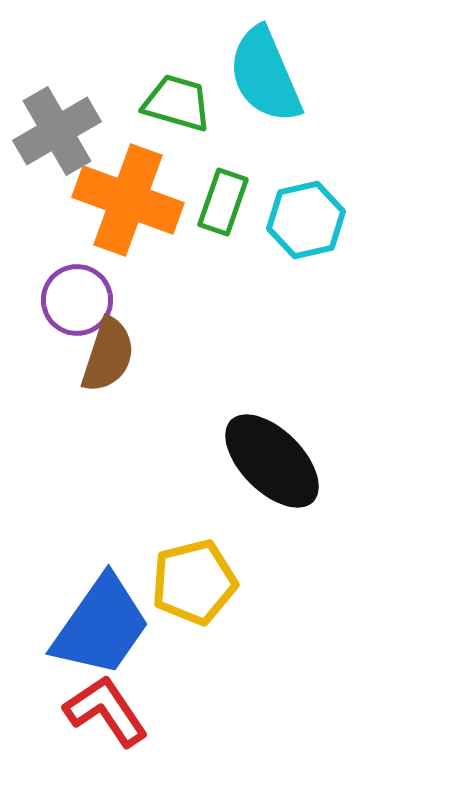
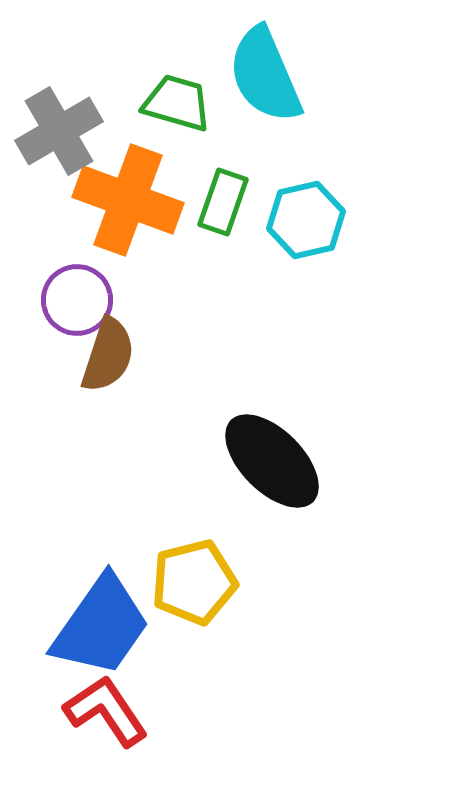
gray cross: moved 2 px right
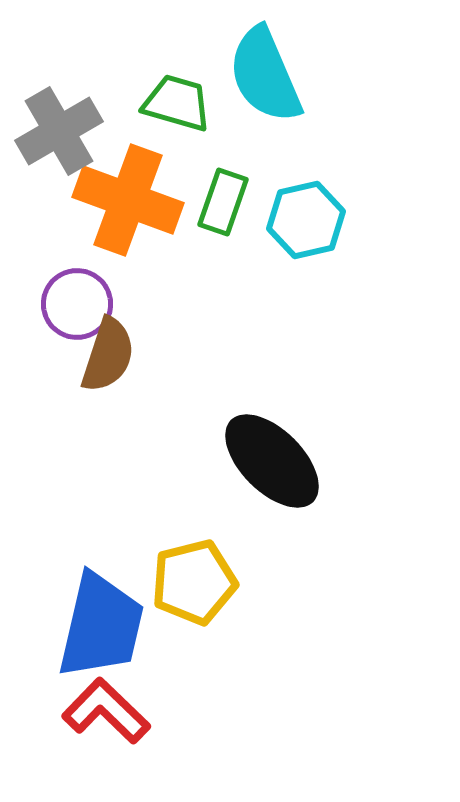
purple circle: moved 4 px down
blue trapezoid: rotated 22 degrees counterclockwise
red L-shape: rotated 12 degrees counterclockwise
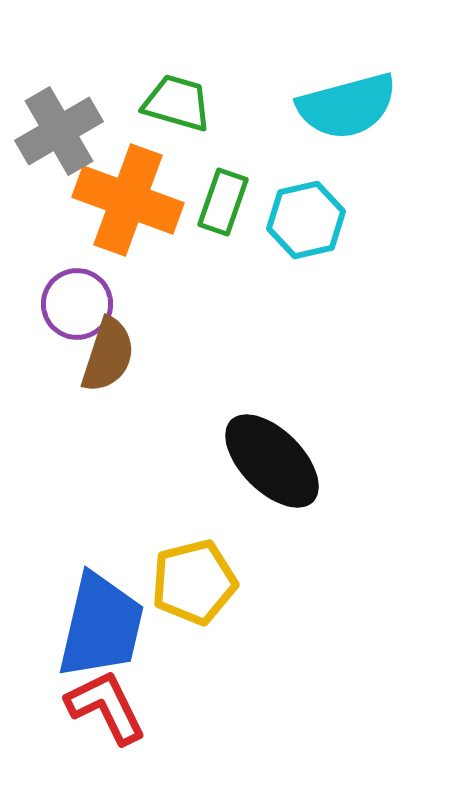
cyan semicircle: moved 82 px right, 31 px down; rotated 82 degrees counterclockwise
red L-shape: moved 4 px up; rotated 20 degrees clockwise
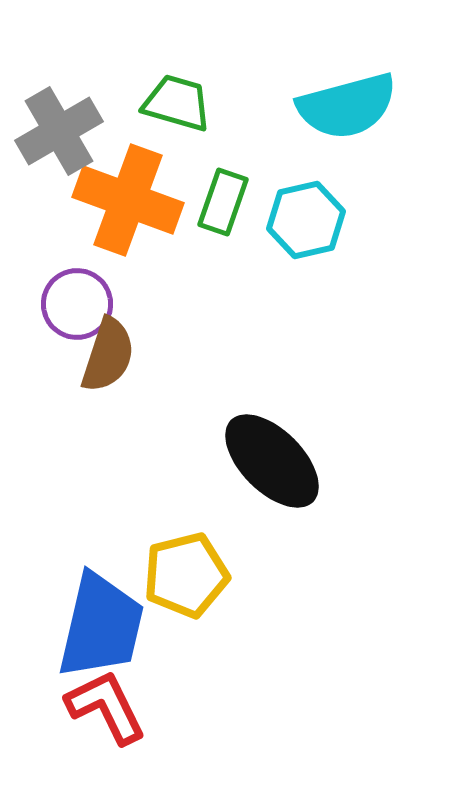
yellow pentagon: moved 8 px left, 7 px up
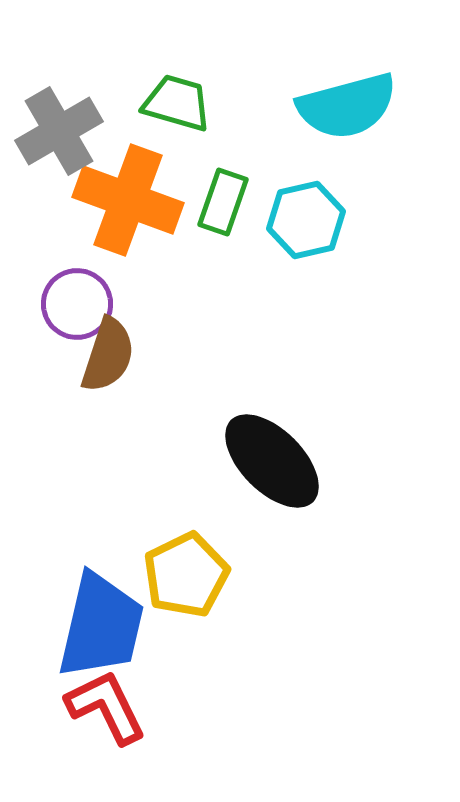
yellow pentagon: rotated 12 degrees counterclockwise
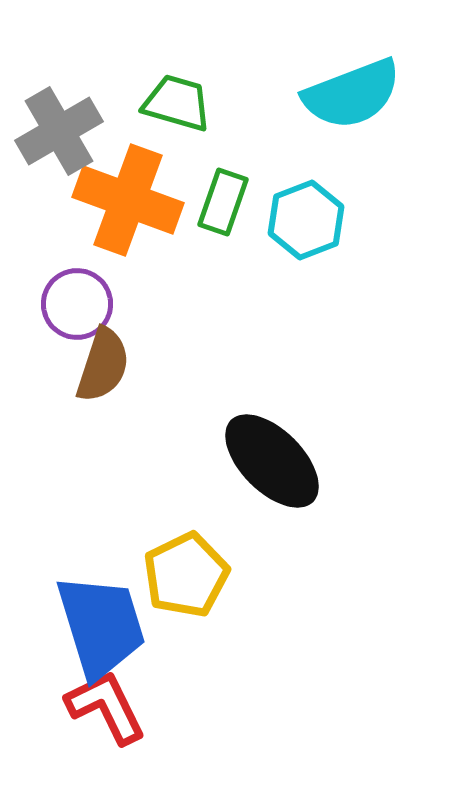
cyan semicircle: moved 5 px right, 12 px up; rotated 6 degrees counterclockwise
cyan hexagon: rotated 8 degrees counterclockwise
brown semicircle: moved 5 px left, 10 px down
blue trapezoid: rotated 30 degrees counterclockwise
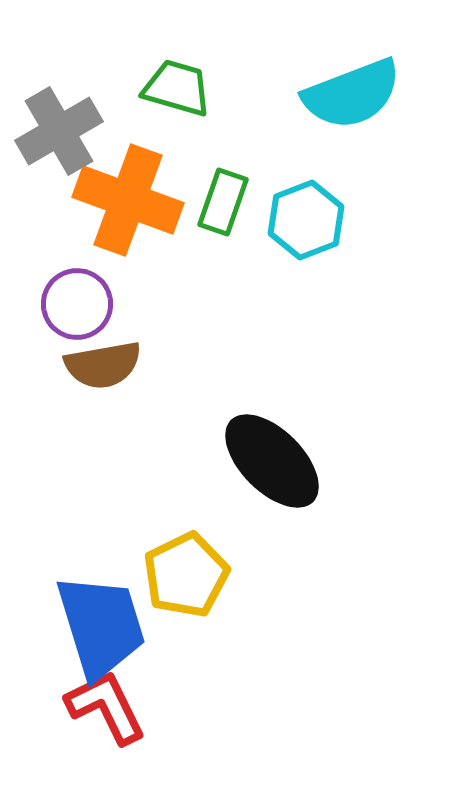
green trapezoid: moved 15 px up
brown semicircle: rotated 62 degrees clockwise
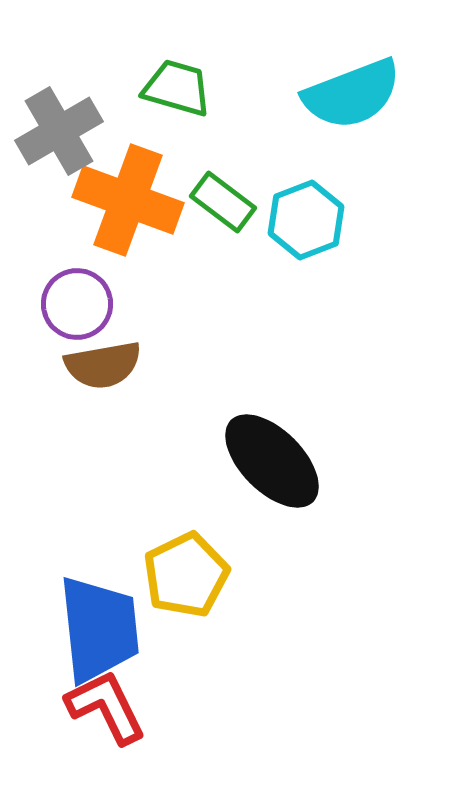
green rectangle: rotated 72 degrees counterclockwise
blue trapezoid: moved 2 px left, 3 px down; rotated 11 degrees clockwise
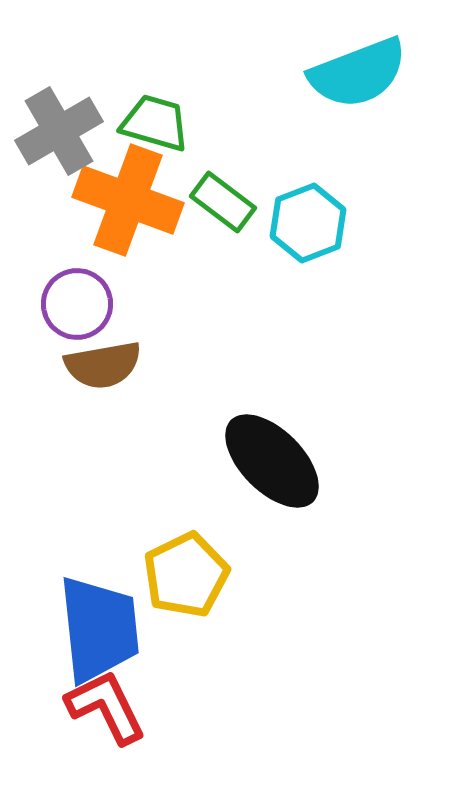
green trapezoid: moved 22 px left, 35 px down
cyan semicircle: moved 6 px right, 21 px up
cyan hexagon: moved 2 px right, 3 px down
